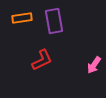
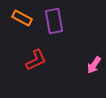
orange rectangle: rotated 36 degrees clockwise
red L-shape: moved 6 px left
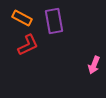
red L-shape: moved 8 px left, 15 px up
pink arrow: rotated 12 degrees counterclockwise
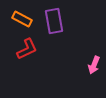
orange rectangle: moved 1 px down
red L-shape: moved 1 px left, 4 px down
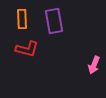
orange rectangle: rotated 60 degrees clockwise
red L-shape: rotated 40 degrees clockwise
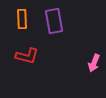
red L-shape: moved 7 px down
pink arrow: moved 2 px up
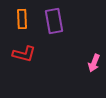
red L-shape: moved 3 px left, 2 px up
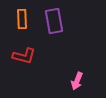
red L-shape: moved 2 px down
pink arrow: moved 17 px left, 18 px down
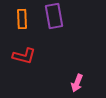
purple rectangle: moved 5 px up
pink arrow: moved 2 px down
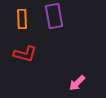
red L-shape: moved 1 px right, 2 px up
pink arrow: rotated 24 degrees clockwise
